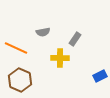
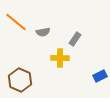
orange line: moved 26 px up; rotated 15 degrees clockwise
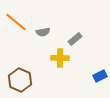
gray rectangle: rotated 16 degrees clockwise
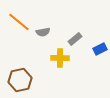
orange line: moved 3 px right
blue rectangle: moved 27 px up
brown hexagon: rotated 25 degrees clockwise
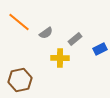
gray semicircle: moved 3 px right, 1 px down; rotated 24 degrees counterclockwise
